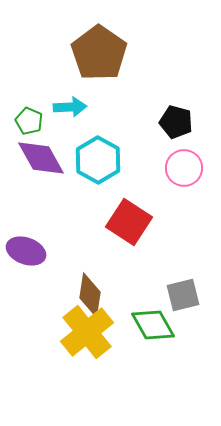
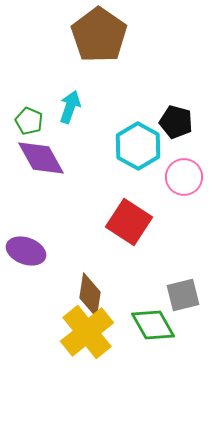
brown pentagon: moved 18 px up
cyan arrow: rotated 68 degrees counterclockwise
cyan hexagon: moved 40 px right, 14 px up
pink circle: moved 9 px down
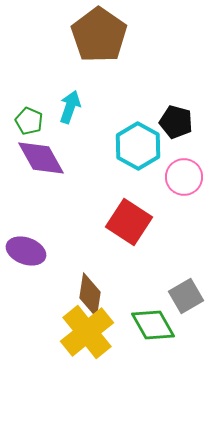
gray square: moved 3 px right, 1 px down; rotated 16 degrees counterclockwise
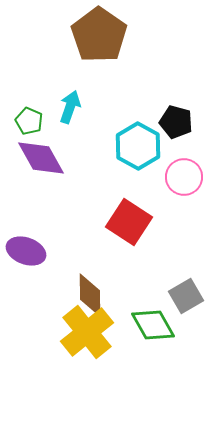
brown diamond: rotated 9 degrees counterclockwise
